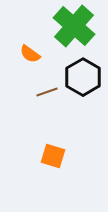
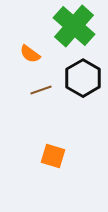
black hexagon: moved 1 px down
brown line: moved 6 px left, 2 px up
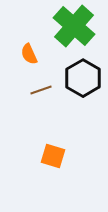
orange semicircle: moved 1 px left; rotated 30 degrees clockwise
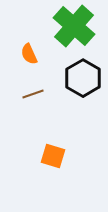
brown line: moved 8 px left, 4 px down
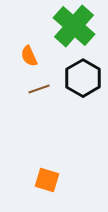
orange semicircle: moved 2 px down
brown line: moved 6 px right, 5 px up
orange square: moved 6 px left, 24 px down
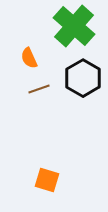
orange semicircle: moved 2 px down
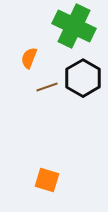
green cross: rotated 15 degrees counterclockwise
orange semicircle: rotated 45 degrees clockwise
brown line: moved 8 px right, 2 px up
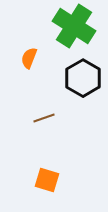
green cross: rotated 6 degrees clockwise
brown line: moved 3 px left, 31 px down
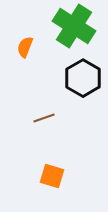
orange semicircle: moved 4 px left, 11 px up
orange square: moved 5 px right, 4 px up
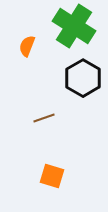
orange semicircle: moved 2 px right, 1 px up
